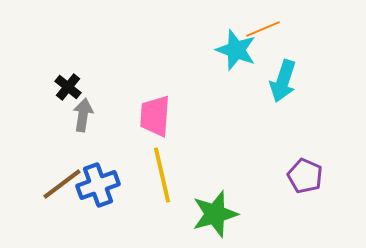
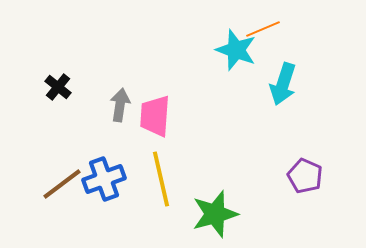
cyan arrow: moved 3 px down
black cross: moved 10 px left
gray arrow: moved 37 px right, 10 px up
yellow line: moved 1 px left, 4 px down
blue cross: moved 6 px right, 6 px up
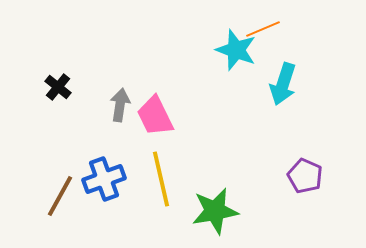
pink trapezoid: rotated 30 degrees counterclockwise
brown line: moved 2 px left, 12 px down; rotated 24 degrees counterclockwise
green star: moved 3 px up; rotated 6 degrees clockwise
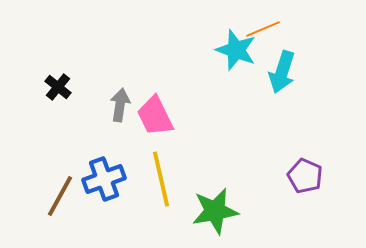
cyan arrow: moved 1 px left, 12 px up
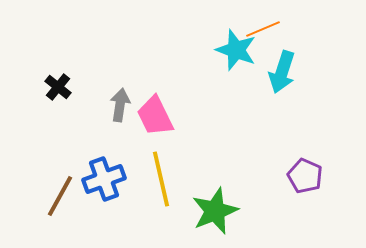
green star: rotated 12 degrees counterclockwise
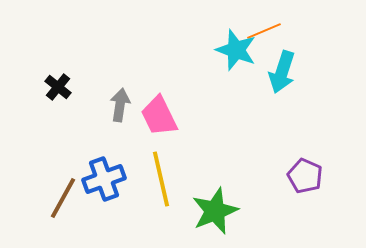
orange line: moved 1 px right, 2 px down
pink trapezoid: moved 4 px right
brown line: moved 3 px right, 2 px down
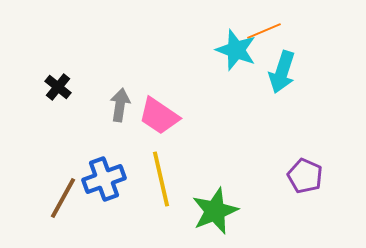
pink trapezoid: rotated 30 degrees counterclockwise
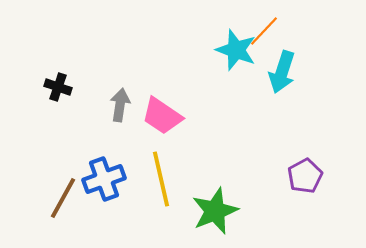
orange line: rotated 24 degrees counterclockwise
black cross: rotated 20 degrees counterclockwise
pink trapezoid: moved 3 px right
purple pentagon: rotated 20 degrees clockwise
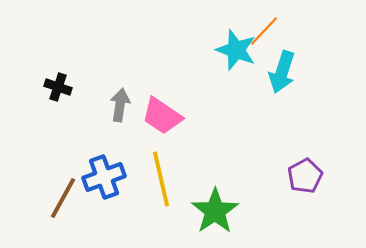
blue cross: moved 2 px up
green star: rotated 12 degrees counterclockwise
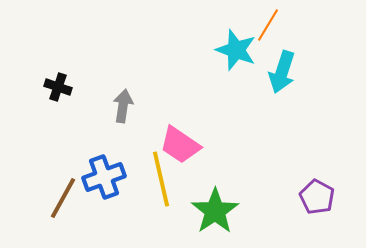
orange line: moved 4 px right, 6 px up; rotated 12 degrees counterclockwise
gray arrow: moved 3 px right, 1 px down
pink trapezoid: moved 18 px right, 29 px down
purple pentagon: moved 12 px right, 21 px down; rotated 16 degrees counterclockwise
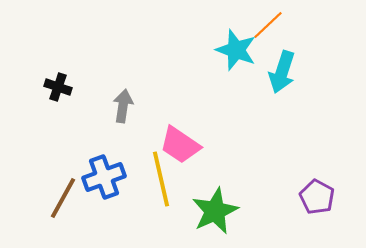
orange line: rotated 16 degrees clockwise
green star: rotated 9 degrees clockwise
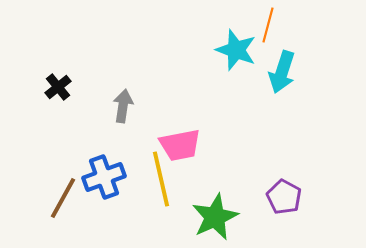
orange line: rotated 32 degrees counterclockwise
black cross: rotated 32 degrees clockwise
pink trapezoid: rotated 45 degrees counterclockwise
purple pentagon: moved 33 px left
green star: moved 6 px down
